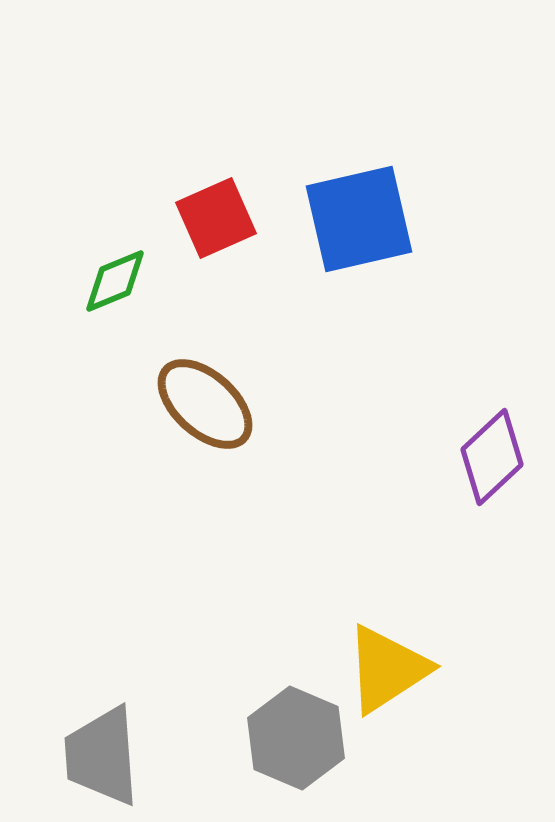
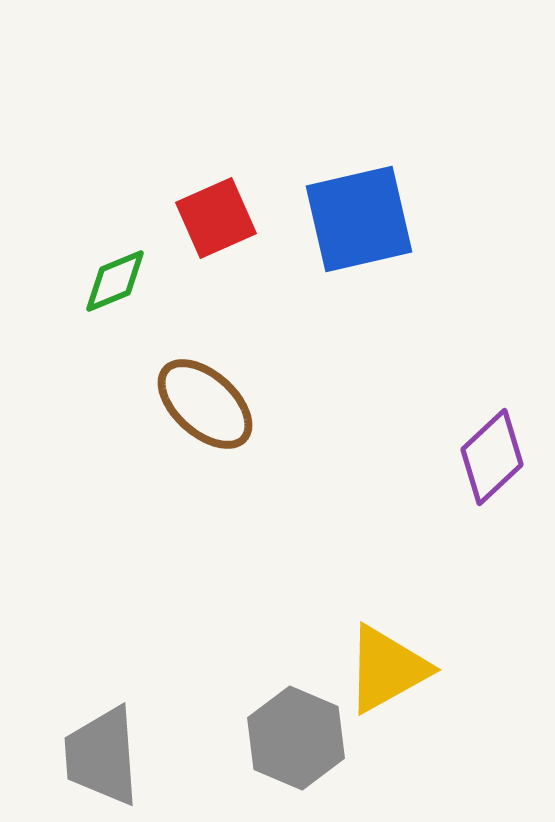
yellow triangle: rotated 4 degrees clockwise
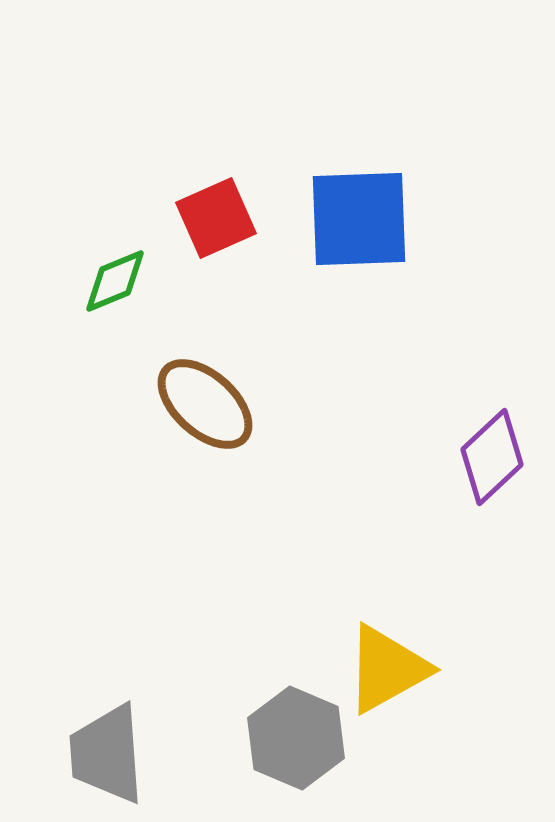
blue square: rotated 11 degrees clockwise
gray trapezoid: moved 5 px right, 2 px up
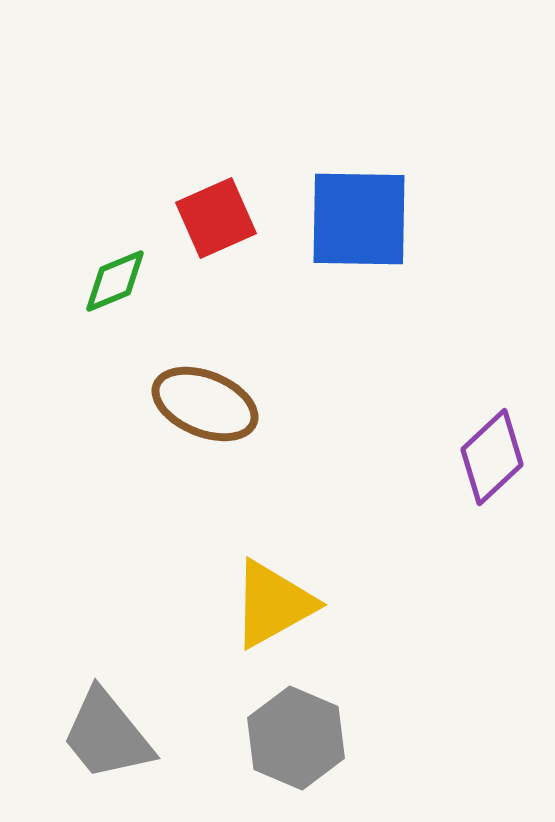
blue square: rotated 3 degrees clockwise
brown ellipse: rotated 20 degrees counterclockwise
yellow triangle: moved 114 px left, 65 px up
gray trapezoid: moved 19 px up; rotated 35 degrees counterclockwise
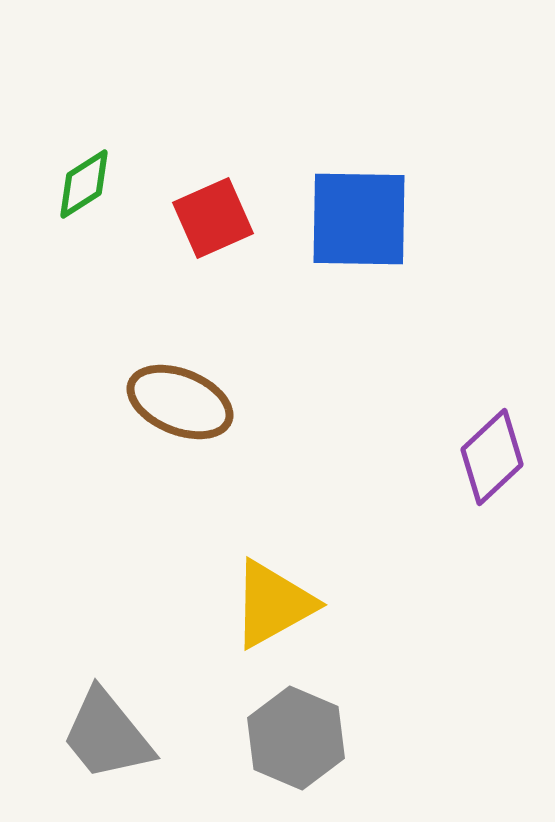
red square: moved 3 px left
green diamond: moved 31 px left, 97 px up; rotated 10 degrees counterclockwise
brown ellipse: moved 25 px left, 2 px up
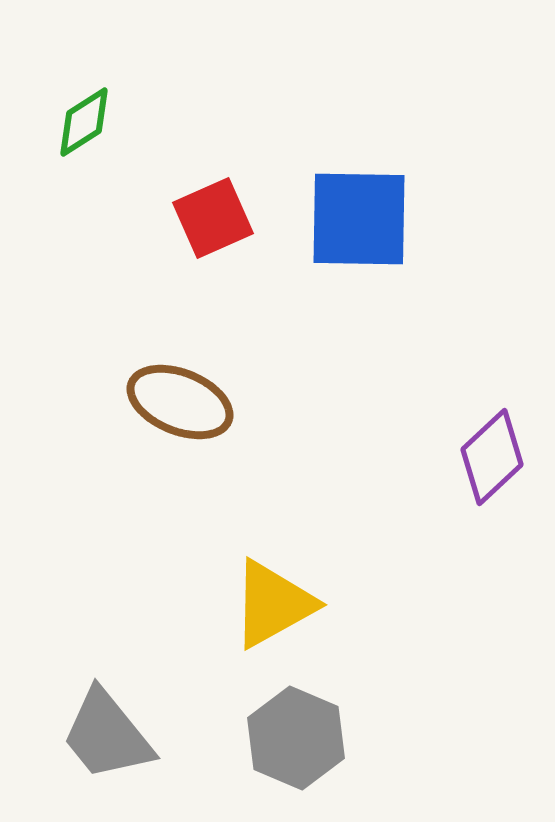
green diamond: moved 62 px up
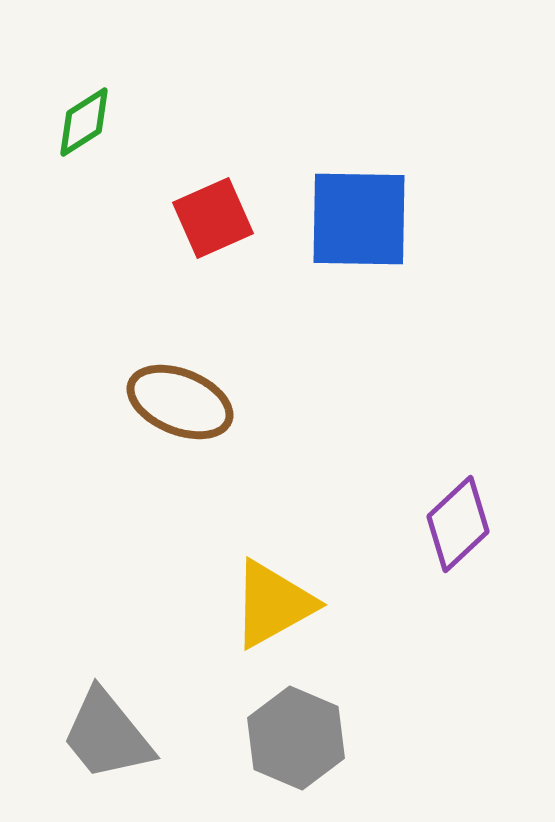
purple diamond: moved 34 px left, 67 px down
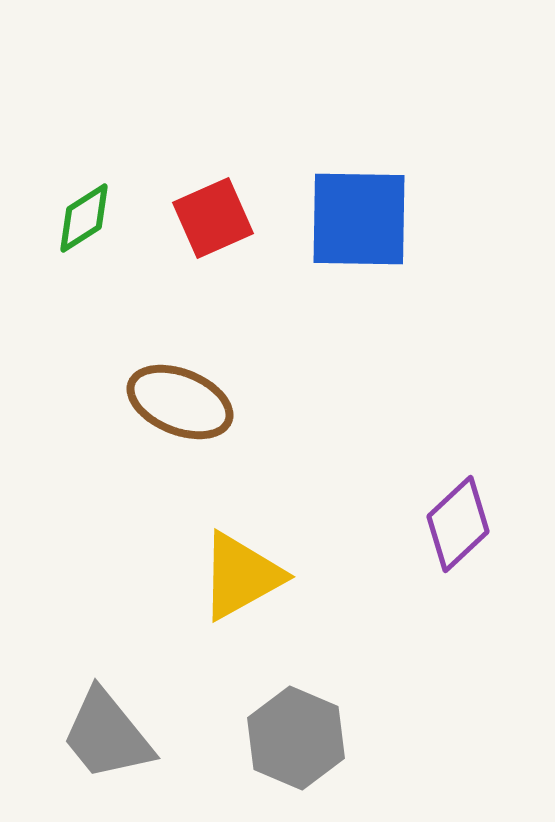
green diamond: moved 96 px down
yellow triangle: moved 32 px left, 28 px up
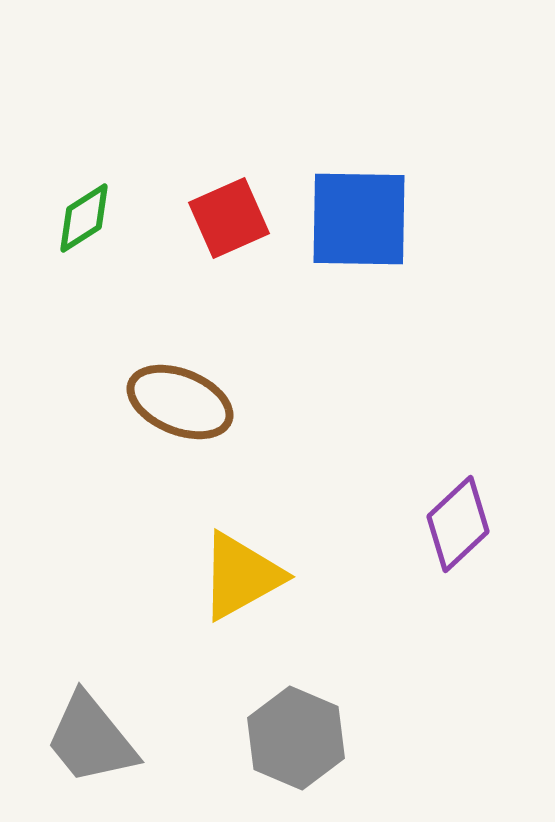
red square: moved 16 px right
gray trapezoid: moved 16 px left, 4 px down
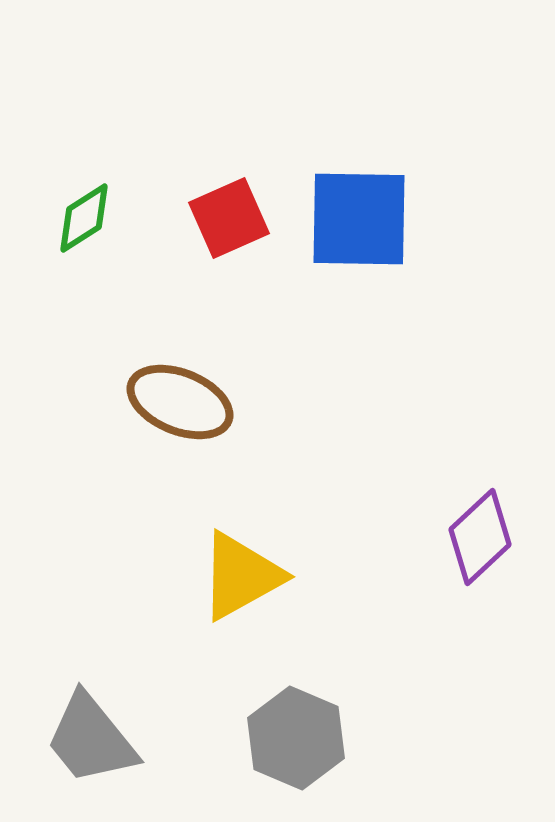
purple diamond: moved 22 px right, 13 px down
